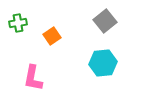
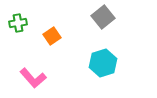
gray square: moved 2 px left, 4 px up
cyan hexagon: rotated 12 degrees counterclockwise
pink L-shape: rotated 52 degrees counterclockwise
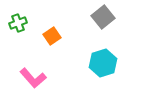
green cross: rotated 12 degrees counterclockwise
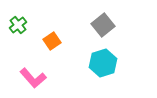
gray square: moved 8 px down
green cross: moved 2 px down; rotated 18 degrees counterclockwise
orange square: moved 5 px down
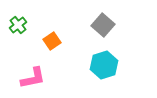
gray square: rotated 10 degrees counterclockwise
cyan hexagon: moved 1 px right, 2 px down
pink L-shape: rotated 60 degrees counterclockwise
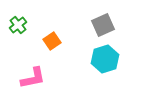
gray square: rotated 25 degrees clockwise
cyan hexagon: moved 1 px right, 6 px up
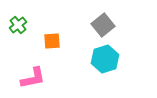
gray square: rotated 15 degrees counterclockwise
orange square: rotated 30 degrees clockwise
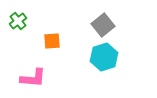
green cross: moved 4 px up
cyan hexagon: moved 1 px left, 2 px up
pink L-shape: rotated 16 degrees clockwise
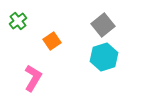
orange square: rotated 30 degrees counterclockwise
pink L-shape: rotated 64 degrees counterclockwise
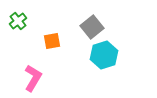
gray square: moved 11 px left, 2 px down
orange square: rotated 24 degrees clockwise
cyan hexagon: moved 2 px up
